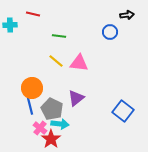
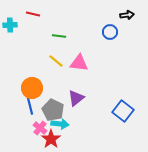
gray pentagon: moved 1 px right, 1 px down
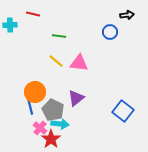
orange circle: moved 3 px right, 4 px down
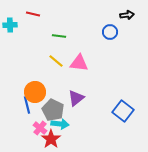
blue line: moved 3 px left, 1 px up
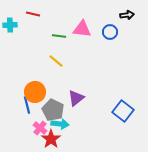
pink triangle: moved 3 px right, 34 px up
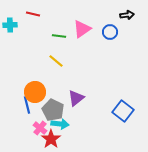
pink triangle: rotated 42 degrees counterclockwise
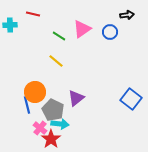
green line: rotated 24 degrees clockwise
blue square: moved 8 px right, 12 px up
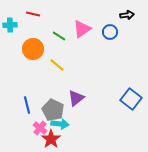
yellow line: moved 1 px right, 4 px down
orange circle: moved 2 px left, 43 px up
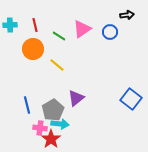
red line: moved 2 px right, 11 px down; rotated 64 degrees clockwise
gray pentagon: rotated 15 degrees clockwise
pink cross: rotated 32 degrees counterclockwise
